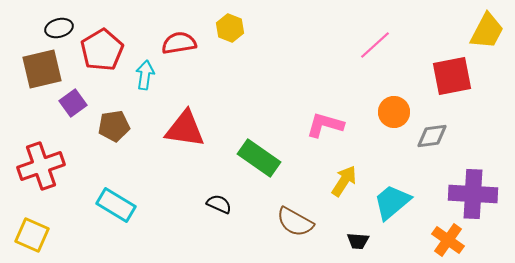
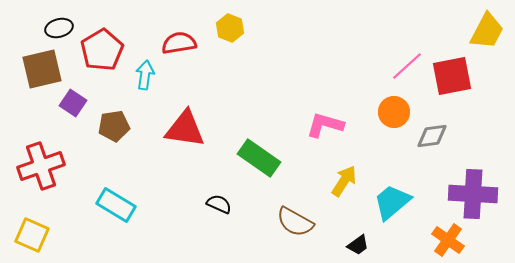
pink line: moved 32 px right, 21 px down
purple square: rotated 20 degrees counterclockwise
black trapezoid: moved 4 px down; rotated 40 degrees counterclockwise
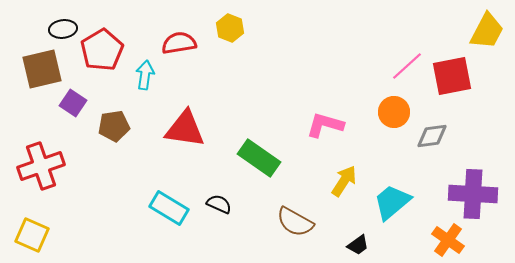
black ellipse: moved 4 px right, 1 px down; rotated 8 degrees clockwise
cyan rectangle: moved 53 px right, 3 px down
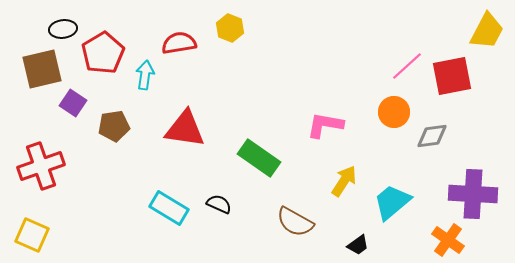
red pentagon: moved 1 px right, 3 px down
pink L-shape: rotated 6 degrees counterclockwise
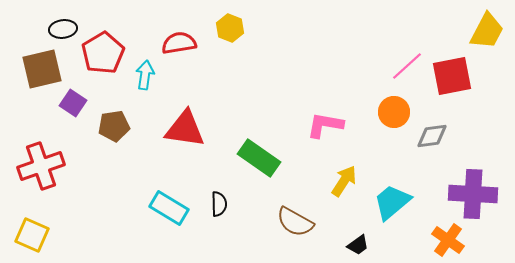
black semicircle: rotated 65 degrees clockwise
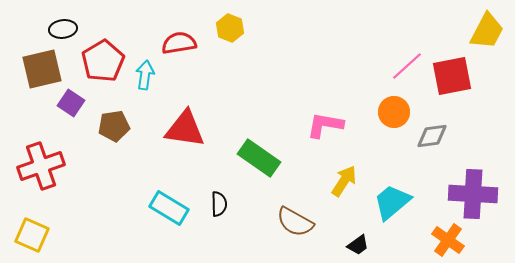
red pentagon: moved 8 px down
purple square: moved 2 px left
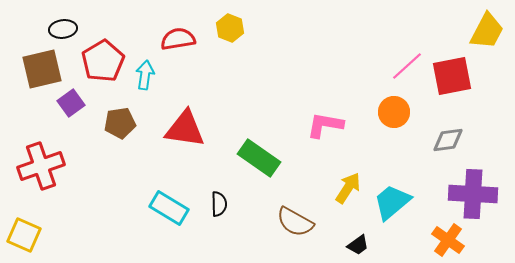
red semicircle: moved 1 px left, 4 px up
purple square: rotated 20 degrees clockwise
brown pentagon: moved 6 px right, 3 px up
gray diamond: moved 16 px right, 4 px down
yellow arrow: moved 4 px right, 7 px down
yellow square: moved 8 px left
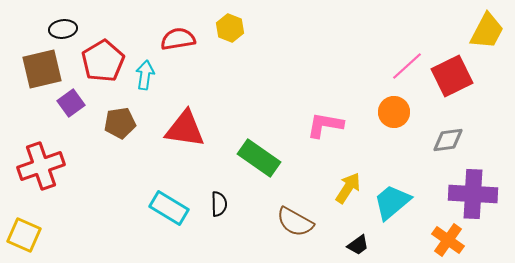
red square: rotated 15 degrees counterclockwise
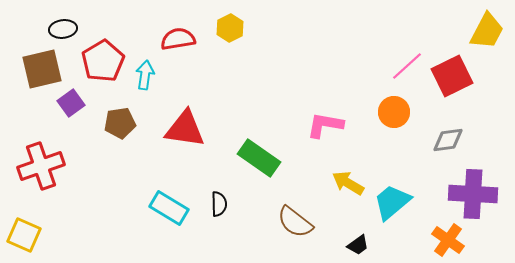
yellow hexagon: rotated 12 degrees clockwise
yellow arrow: moved 5 px up; rotated 92 degrees counterclockwise
brown semicircle: rotated 9 degrees clockwise
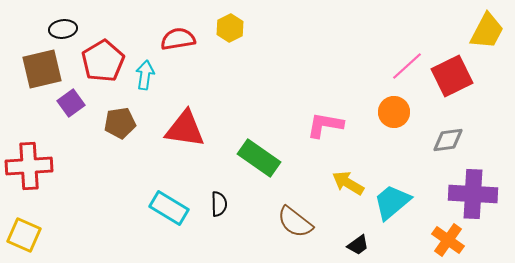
red cross: moved 12 px left; rotated 15 degrees clockwise
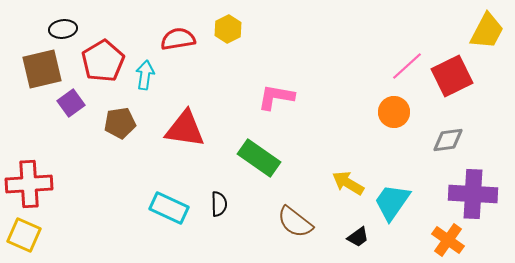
yellow hexagon: moved 2 px left, 1 px down
pink L-shape: moved 49 px left, 28 px up
red cross: moved 18 px down
cyan trapezoid: rotated 15 degrees counterclockwise
cyan rectangle: rotated 6 degrees counterclockwise
black trapezoid: moved 8 px up
